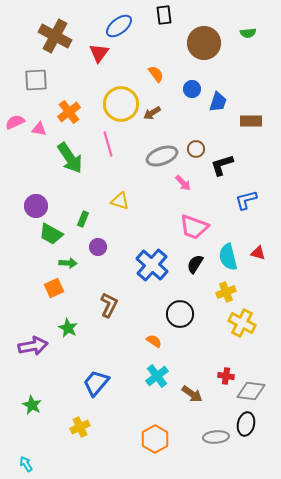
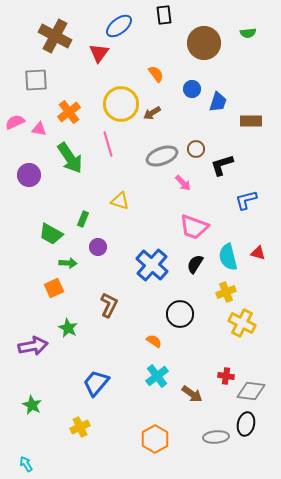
purple circle at (36, 206): moved 7 px left, 31 px up
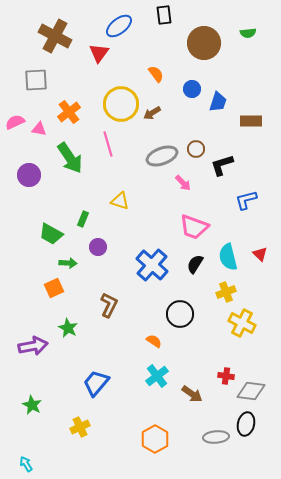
red triangle at (258, 253): moved 2 px right, 1 px down; rotated 28 degrees clockwise
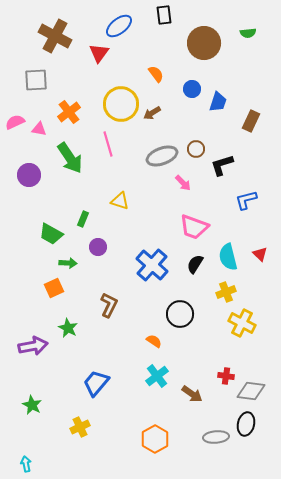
brown rectangle at (251, 121): rotated 65 degrees counterclockwise
cyan arrow at (26, 464): rotated 21 degrees clockwise
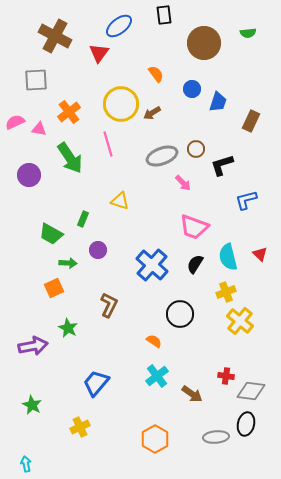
purple circle at (98, 247): moved 3 px down
yellow cross at (242, 323): moved 2 px left, 2 px up; rotated 12 degrees clockwise
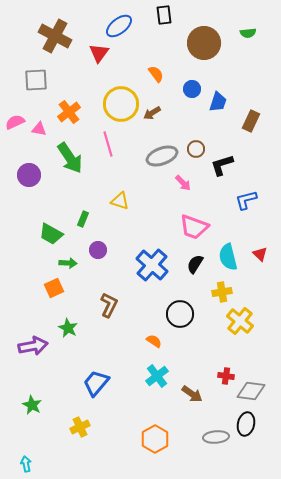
yellow cross at (226, 292): moved 4 px left; rotated 12 degrees clockwise
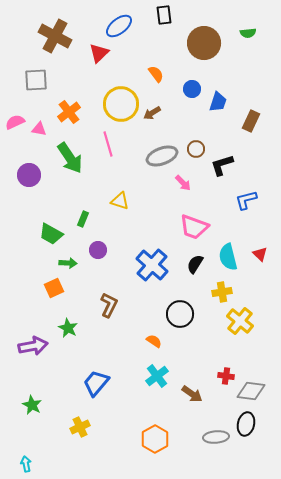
red triangle at (99, 53): rotated 10 degrees clockwise
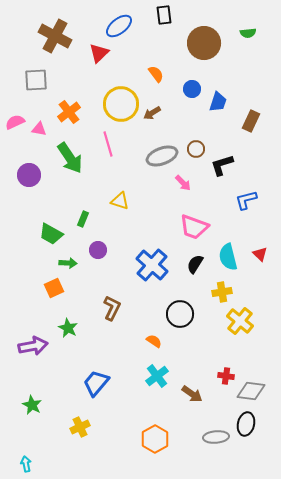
brown L-shape at (109, 305): moved 3 px right, 3 px down
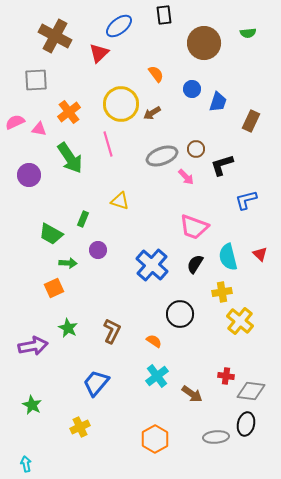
pink arrow at (183, 183): moved 3 px right, 6 px up
brown L-shape at (112, 308): moved 23 px down
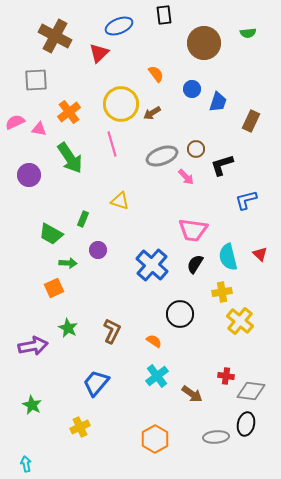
blue ellipse at (119, 26): rotated 16 degrees clockwise
pink line at (108, 144): moved 4 px right
pink trapezoid at (194, 227): moved 1 px left, 3 px down; rotated 12 degrees counterclockwise
